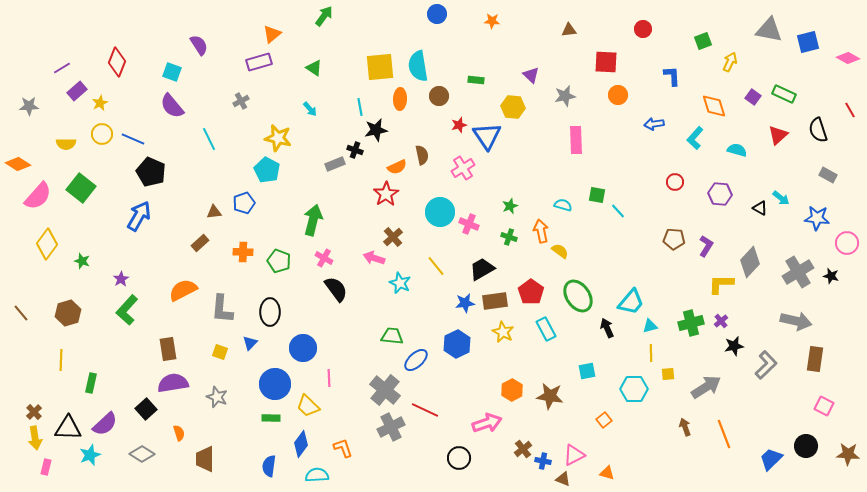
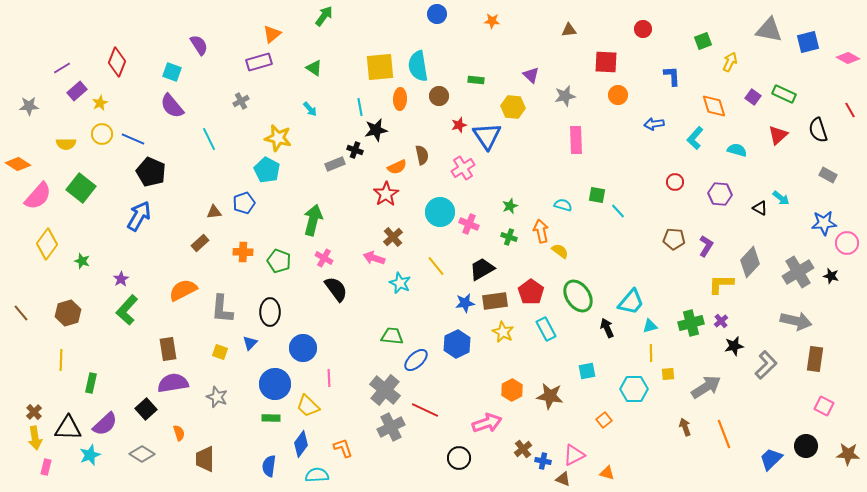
blue star at (817, 218): moved 7 px right, 5 px down; rotated 10 degrees counterclockwise
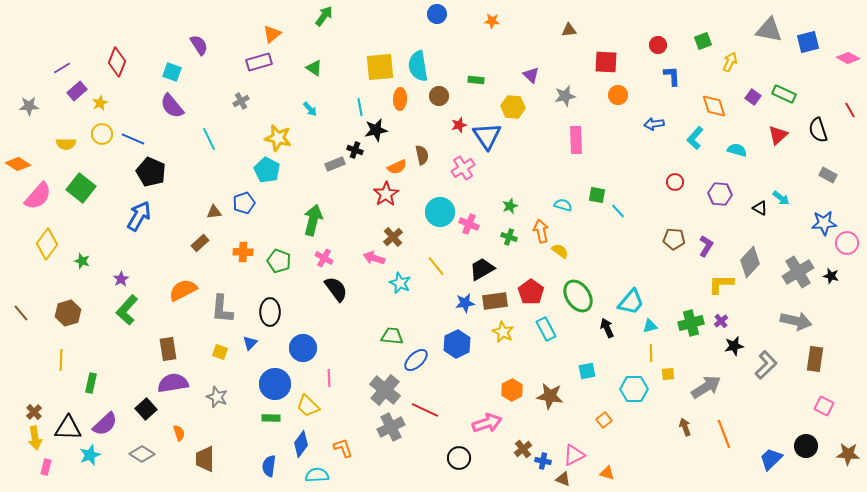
red circle at (643, 29): moved 15 px right, 16 px down
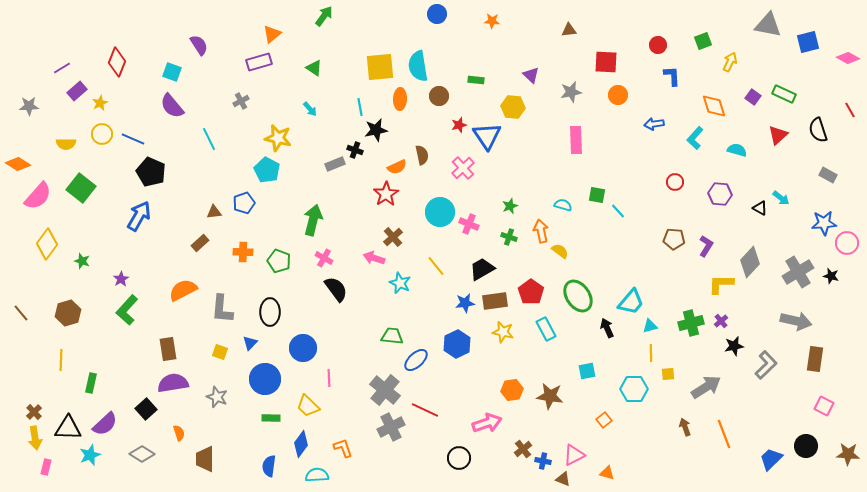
gray triangle at (769, 30): moved 1 px left, 5 px up
gray star at (565, 96): moved 6 px right, 4 px up
pink cross at (463, 168): rotated 10 degrees counterclockwise
yellow star at (503, 332): rotated 15 degrees counterclockwise
blue circle at (275, 384): moved 10 px left, 5 px up
orange hexagon at (512, 390): rotated 20 degrees clockwise
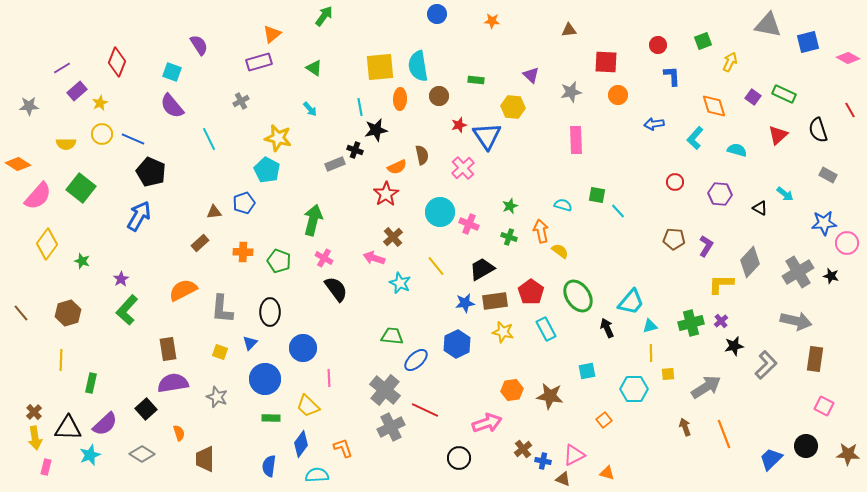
cyan arrow at (781, 198): moved 4 px right, 4 px up
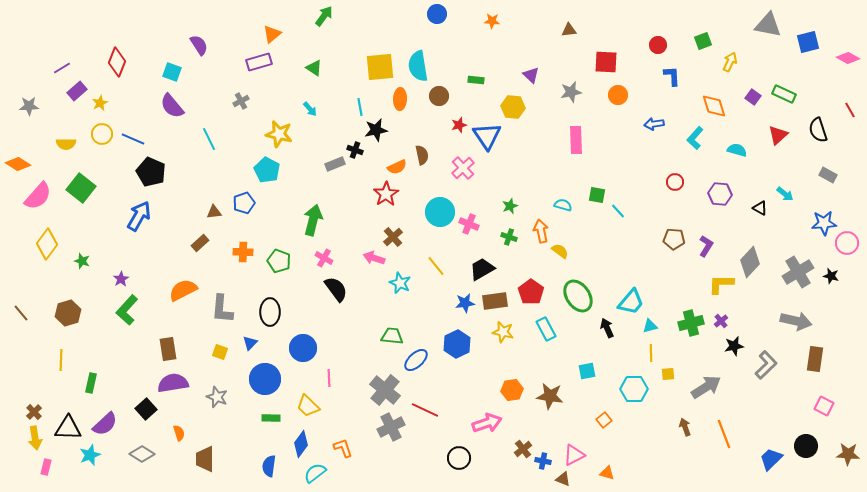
yellow star at (278, 138): moved 1 px right, 4 px up
cyan semicircle at (317, 475): moved 2 px left, 2 px up; rotated 35 degrees counterclockwise
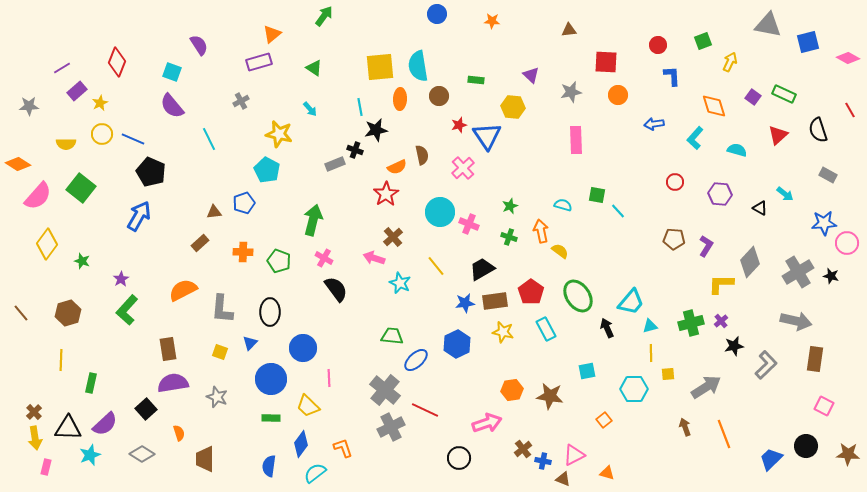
blue circle at (265, 379): moved 6 px right
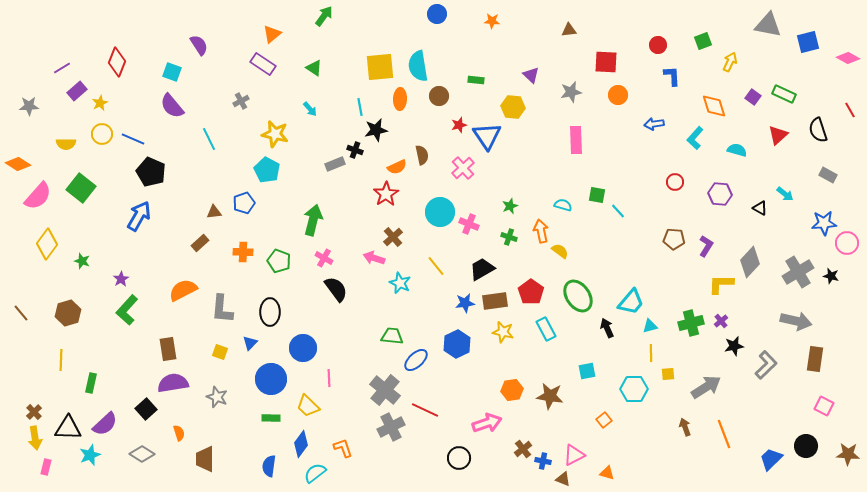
purple rectangle at (259, 62): moved 4 px right, 2 px down; rotated 50 degrees clockwise
yellow star at (279, 134): moved 4 px left
